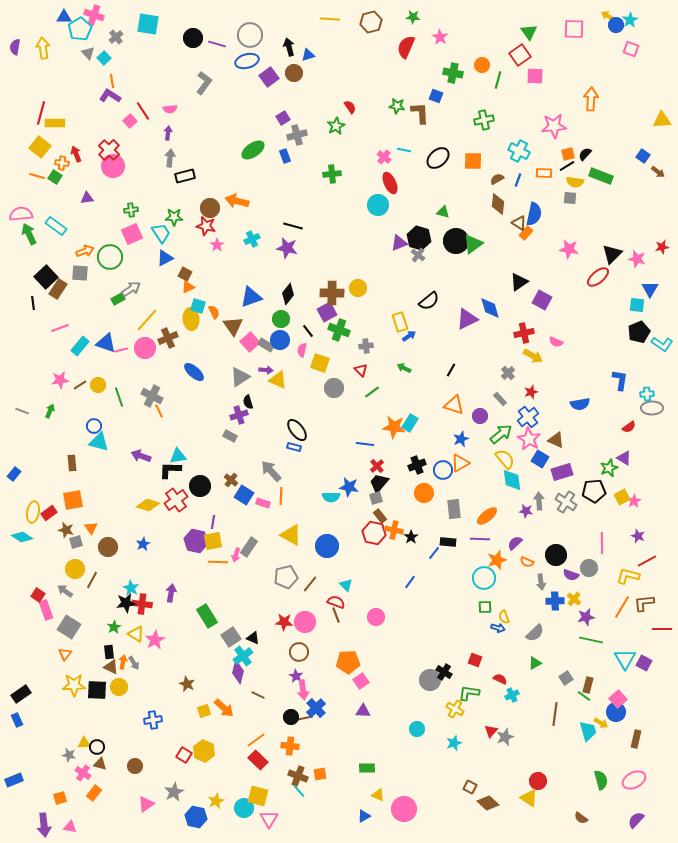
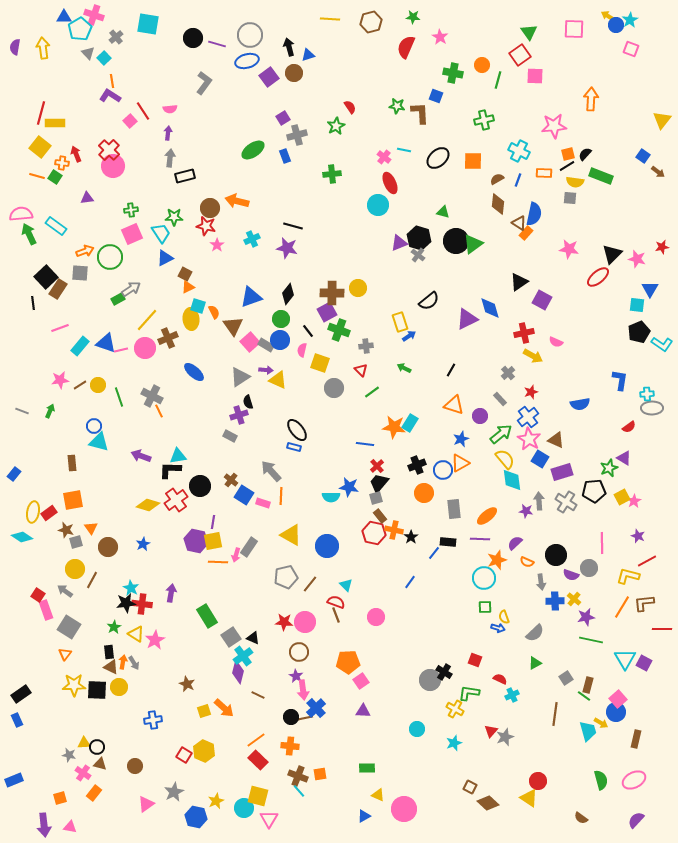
yellow triangle at (662, 120): rotated 48 degrees counterclockwise
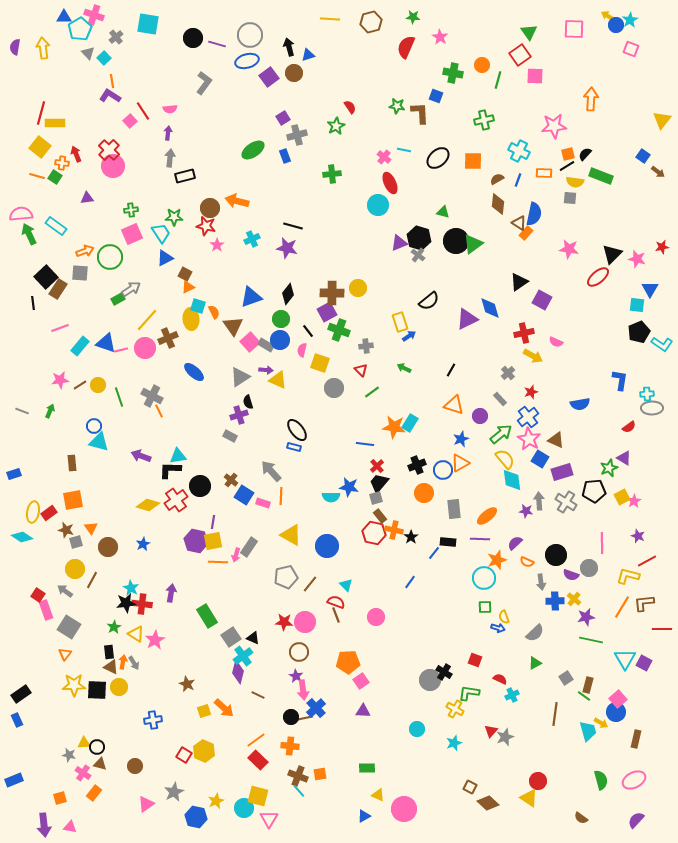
blue rectangle at (14, 474): rotated 32 degrees clockwise
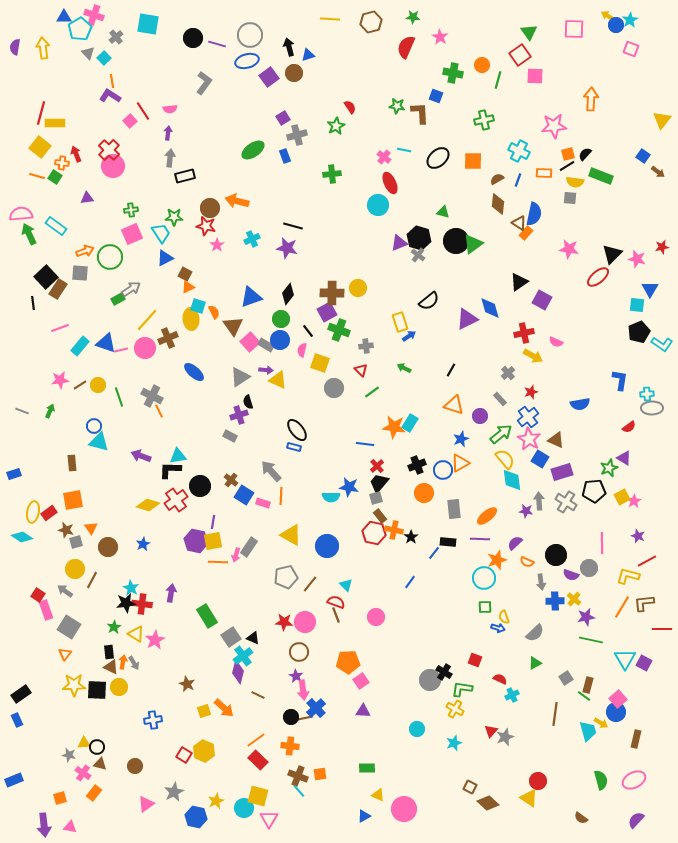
green L-shape at (469, 693): moved 7 px left, 4 px up
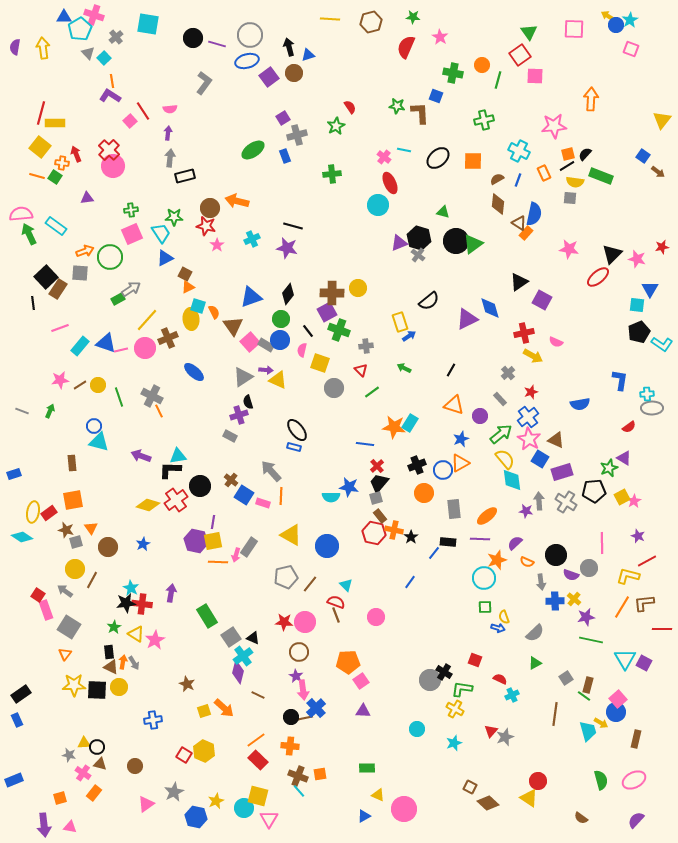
orange rectangle at (544, 173): rotated 63 degrees clockwise
gray triangle at (240, 377): moved 3 px right
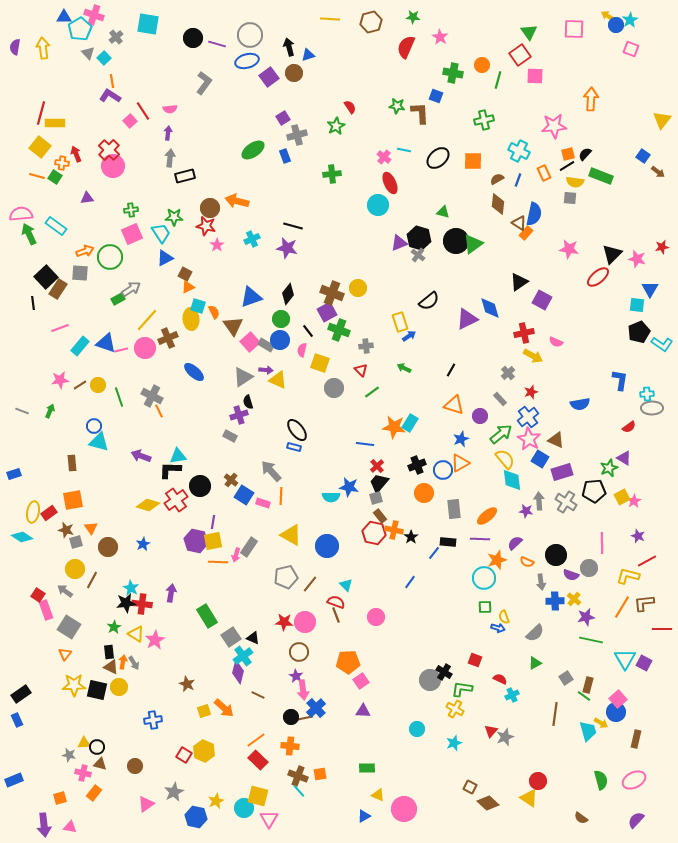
brown cross at (332, 293): rotated 20 degrees clockwise
black square at (97, 690): rotated 10 degrees clockwise
pink cross at (83, 773): rotated 21 degrees counterclockwise
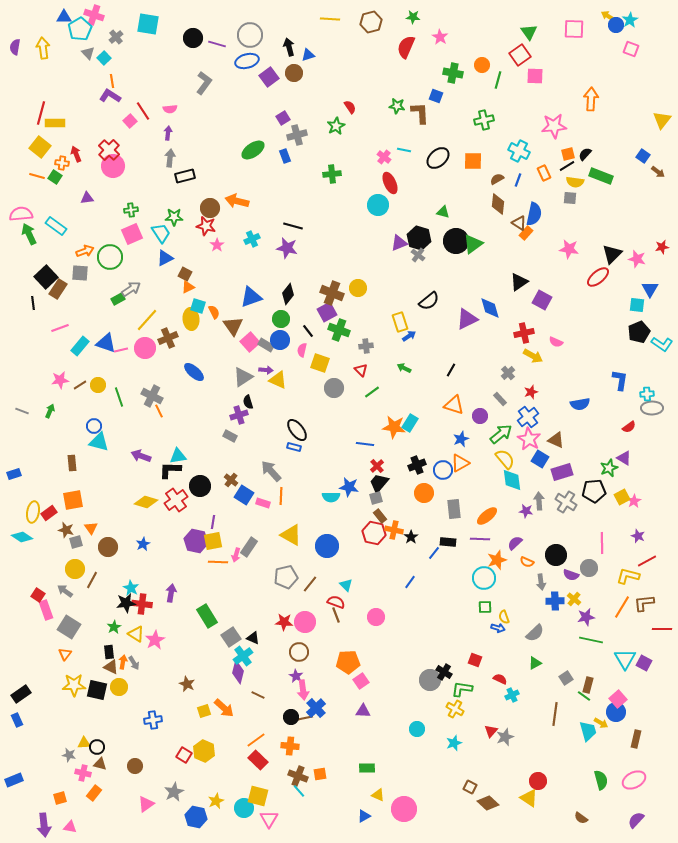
yellow diamond at (148, 505): moved 2 px left, 3 px up
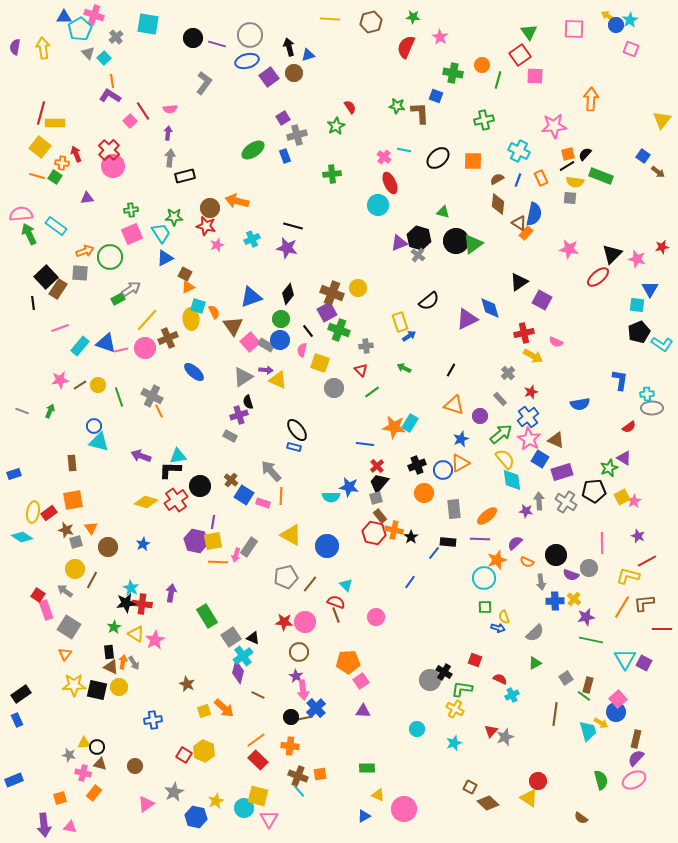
orange rectangle at (544, 173): moved 3 px left, 5 px down
pink star at (217, 245): rotated 16 degrees clockwise
purple semicircle at (636, 820): moved 62 px up
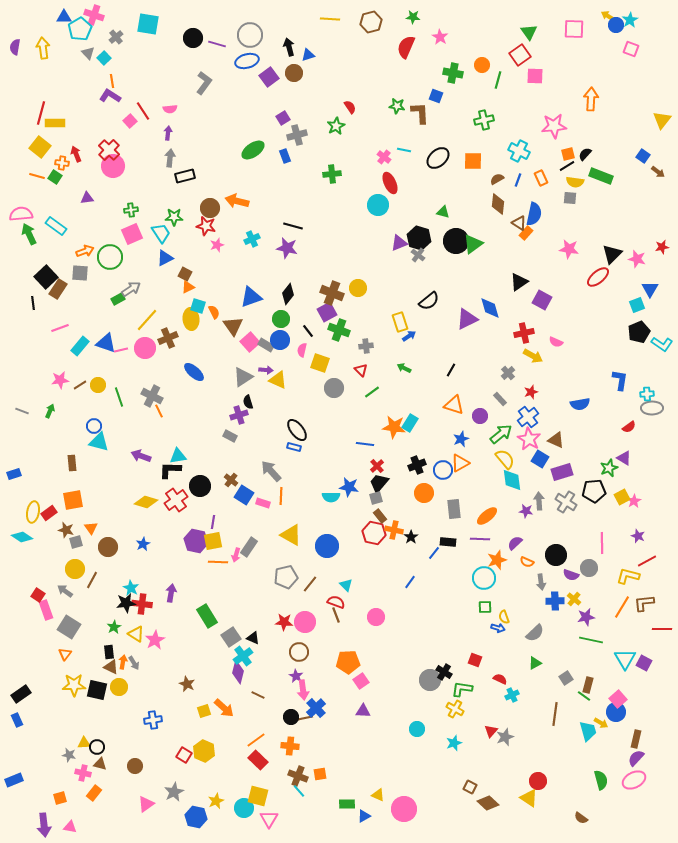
cyan square at (637, 305): rotated 28 degrees counterclockwise
green rectangle at (367, 768): moved 20 px left, 36 px down
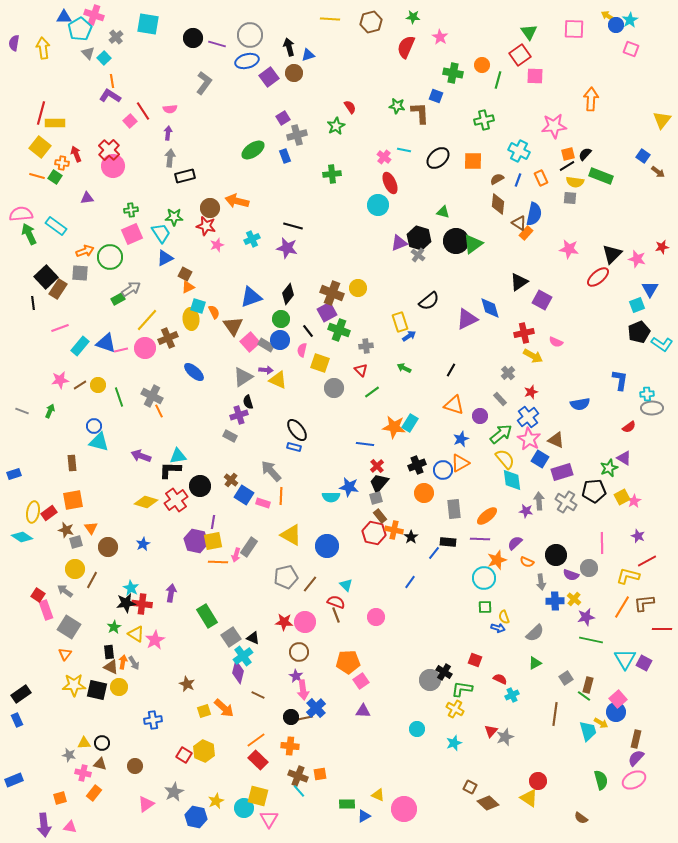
purple semicircle at (15, 47): moved 1 px left, 4 px up
black circle at (97, 747): moved 5 px right, 4 px up
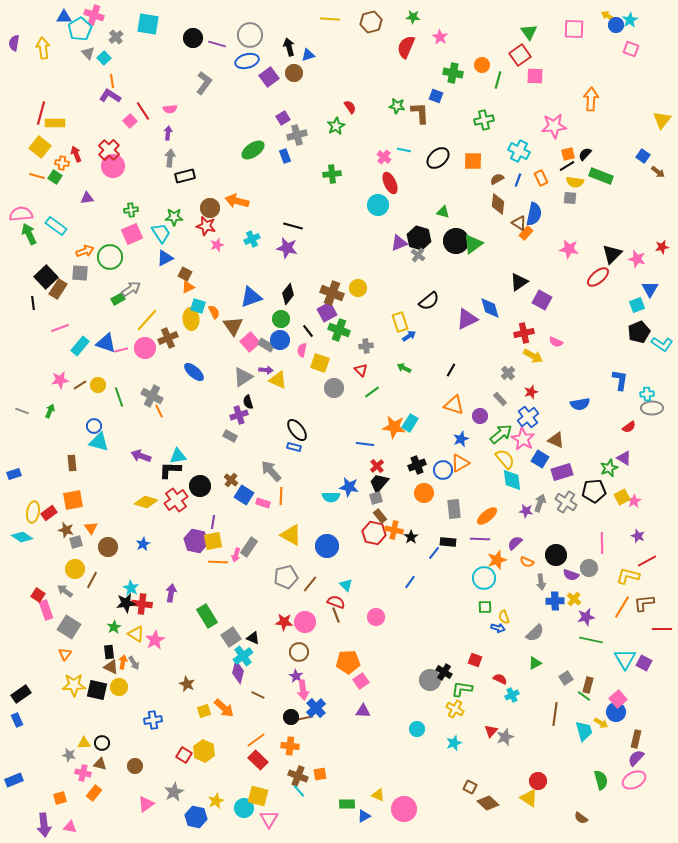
pink star at (529, 439): moved 6 px left
gray arrow at (539, 501): moved 1 px right, 2 px down; rotated 24 degrees clockwise
cyan trapezoid at (588, 731): moved 4 px left
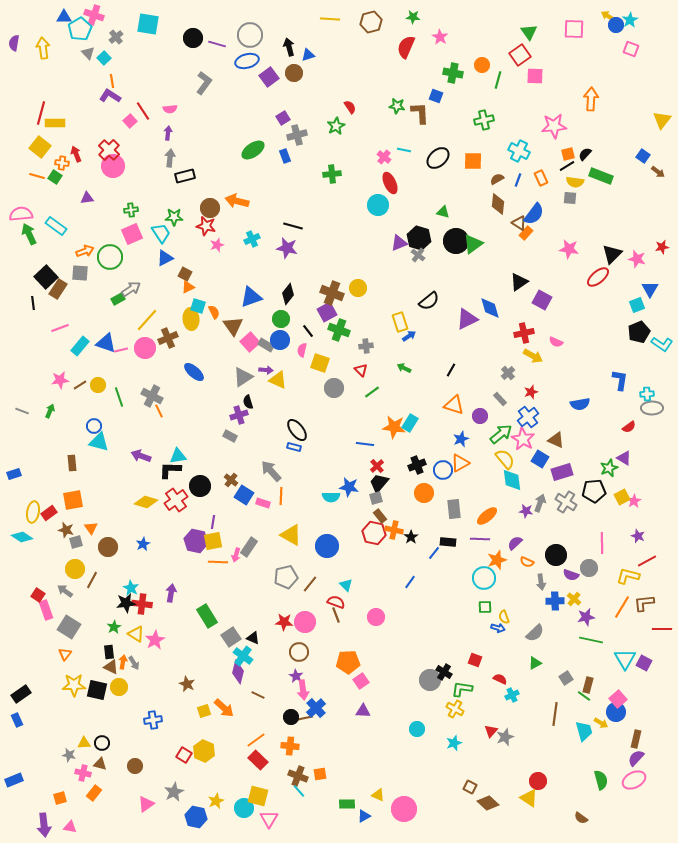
blue semicircle at (534, 214): rotated 25 degrees clockwise
cyan cross at (243, 656): rotated 18 degrees counterclockwise
